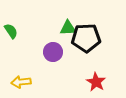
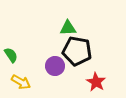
green semicircle: moved 24 px down
black pentagon: moved 9 px left, 13 px down; rotated 12 degrees clockwise
purple circle: moved 2 px right, 14 px down
yellow arrow: rotated 144 degrees counterclockwise
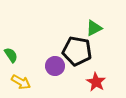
green triangle: moved 26 px right; rotated 24 degrees counterclockwise
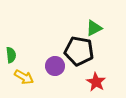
black pentagon: moved 2 px right
green semicircle: rotated 28 degrees clockwise
yellow arrow: moved 3 px right, 5 px up
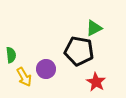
purple circle: moved 9 px left, 3 px down
yellow arrow: rotated 30 degrees clockwise
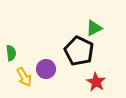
black pentagon: rotated 16 degrees clockwise
green semicircle: moved 2 px up
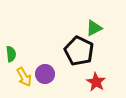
green semicircle: moved 1 px down
purple circle: moved 1 px left, 5 px down
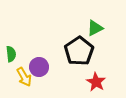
green triangle: moved 1 px right
black pentagon: rotated 12 degrees clockwise
purple circle: moved 6 px left, 7 px up
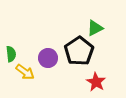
purple circle: moved 9 px right, 9 px up
yellow arrow: moved 1 px right, 5 px up; rotated 24 degrees counterclockwise
